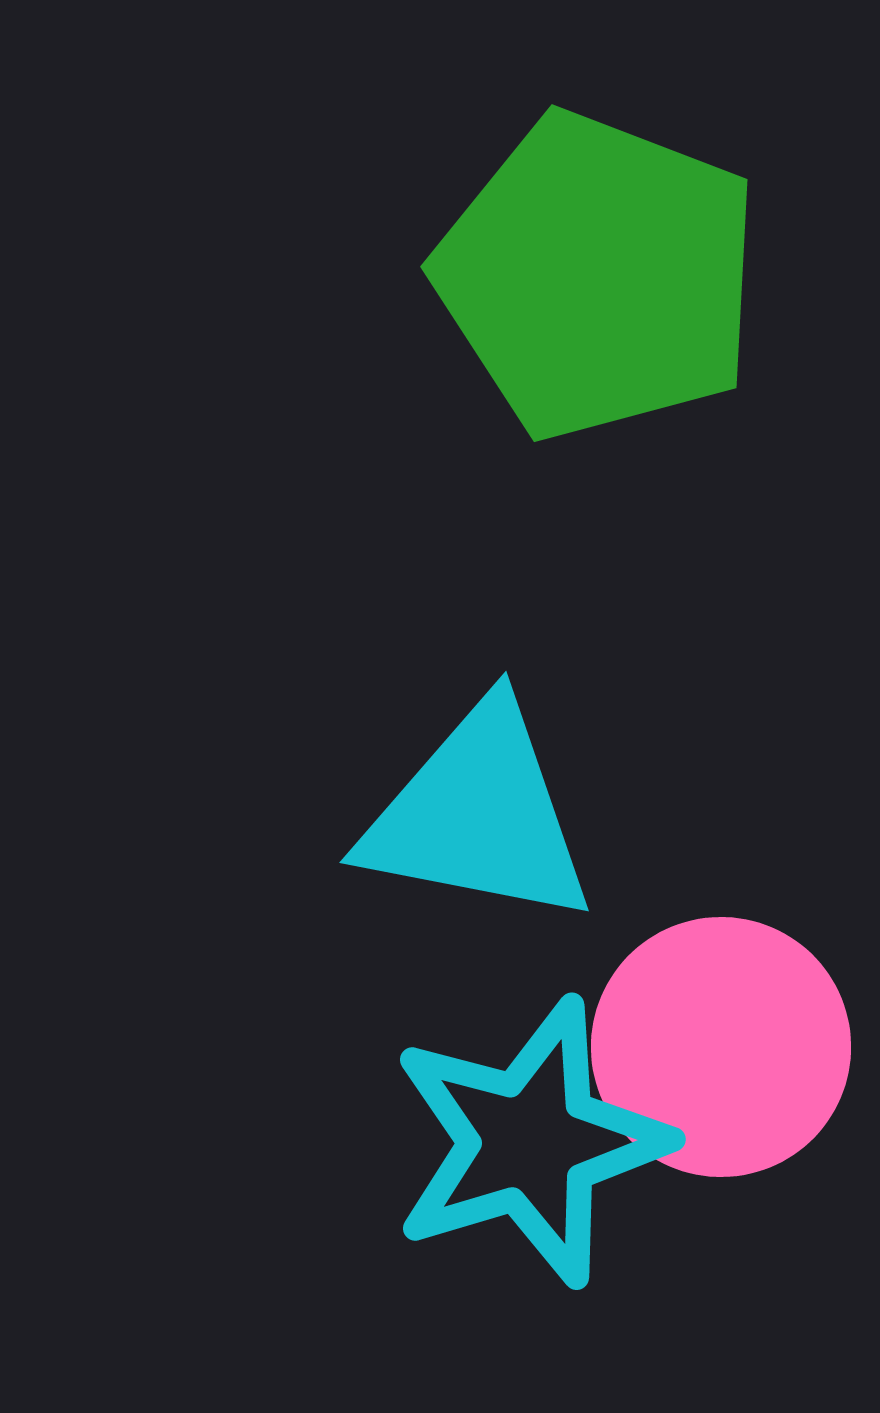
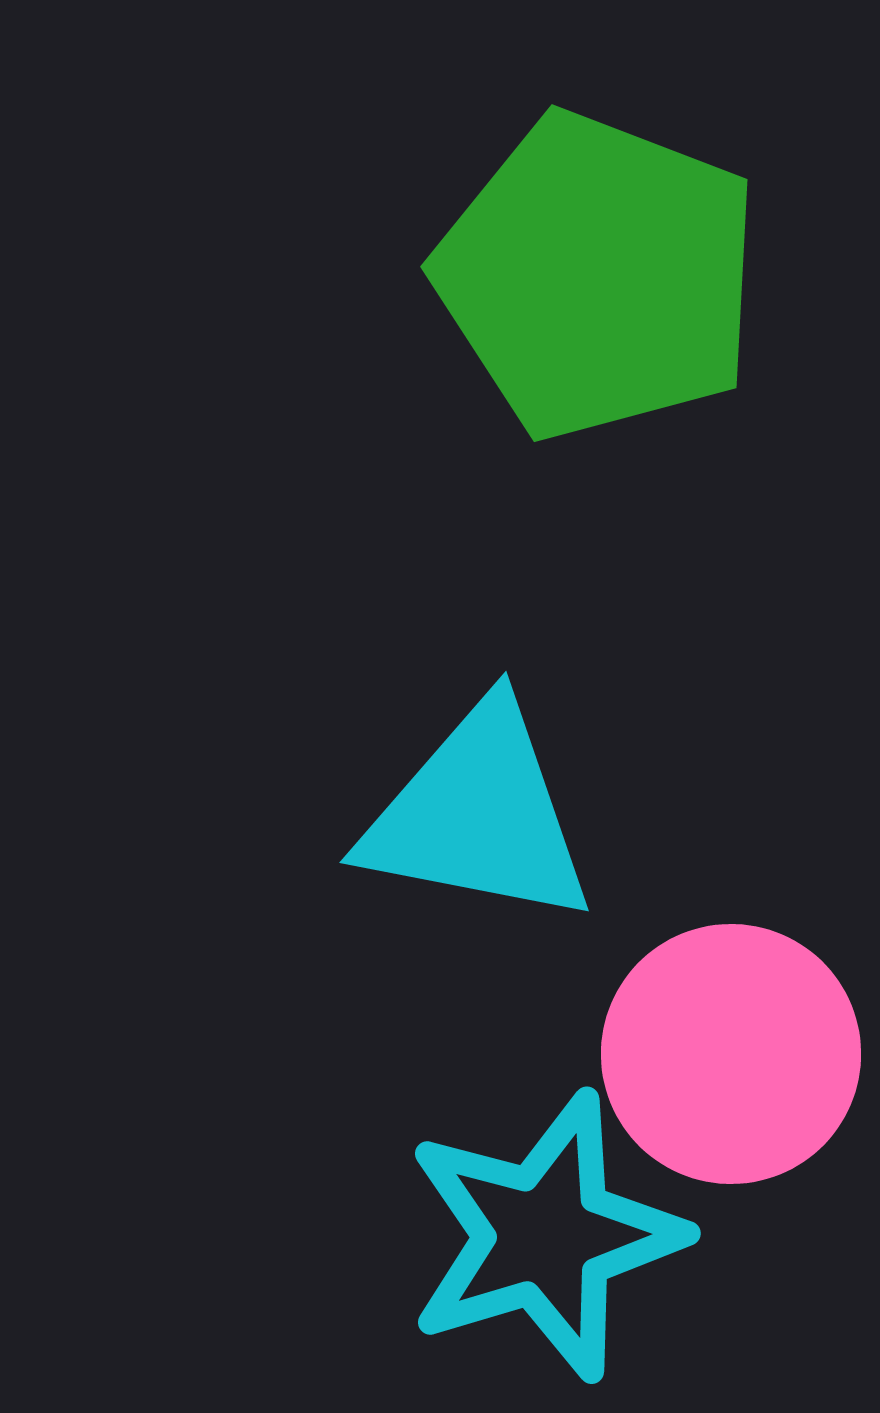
pink circle: moved 10 px right, 7 px down
cyan star: moved 15 px right, 94 px down
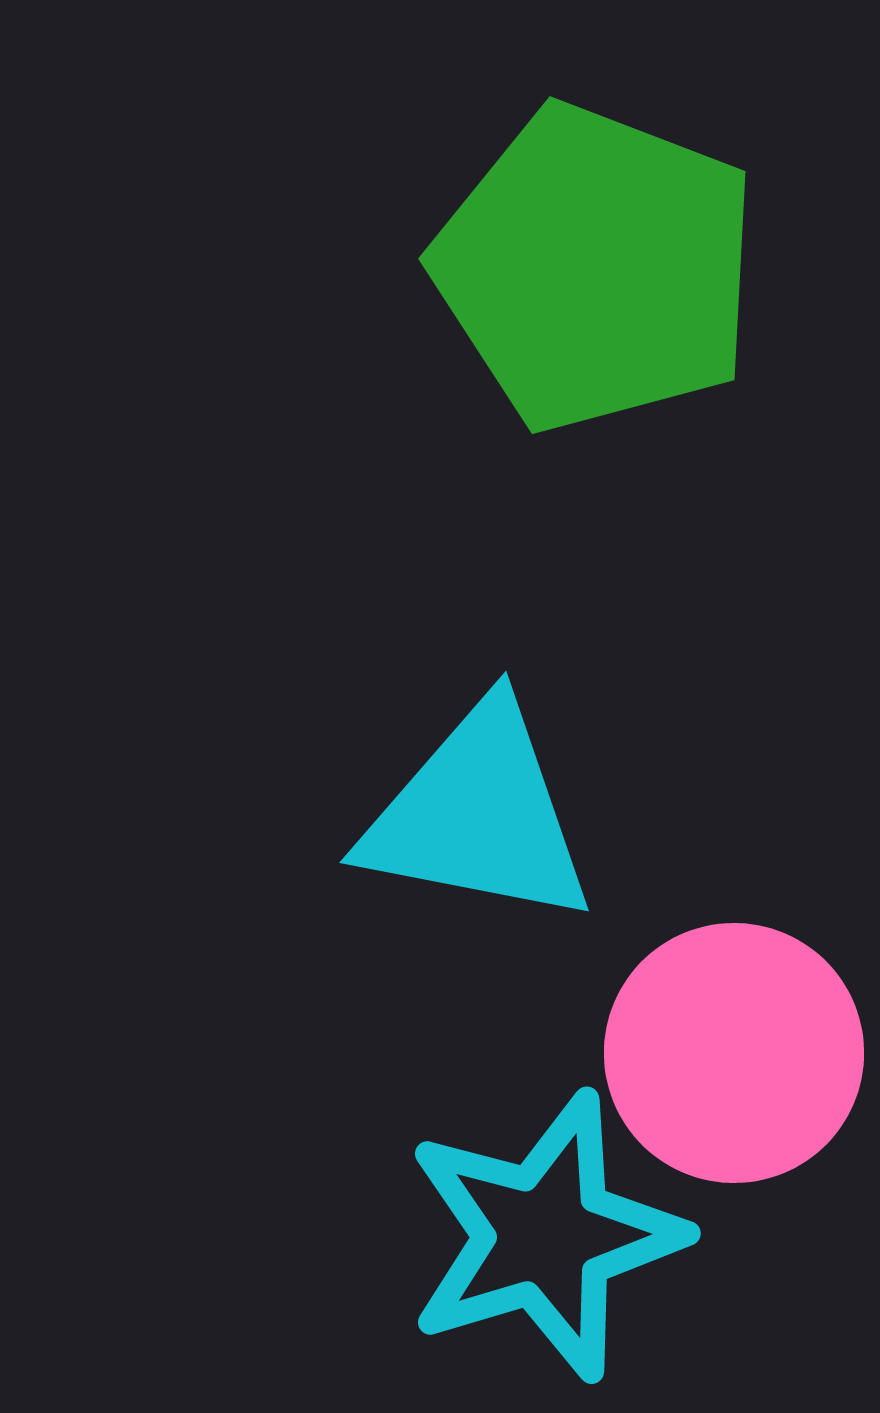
green pentagon: moved 2 px left, 8 px up
pink circle: moved 3 px right, 1 px up
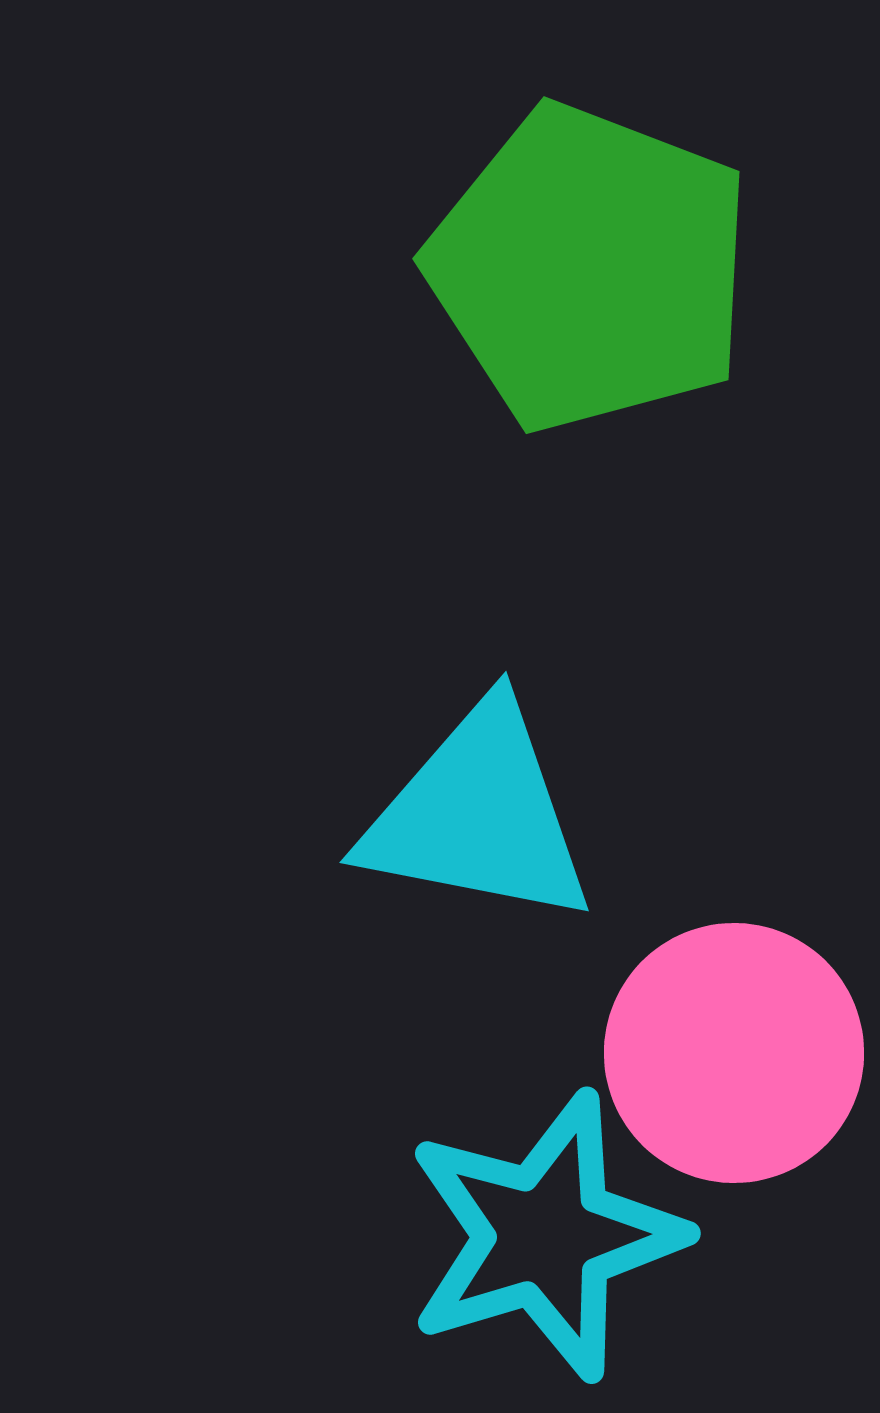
green pentagon: moved 6 px left
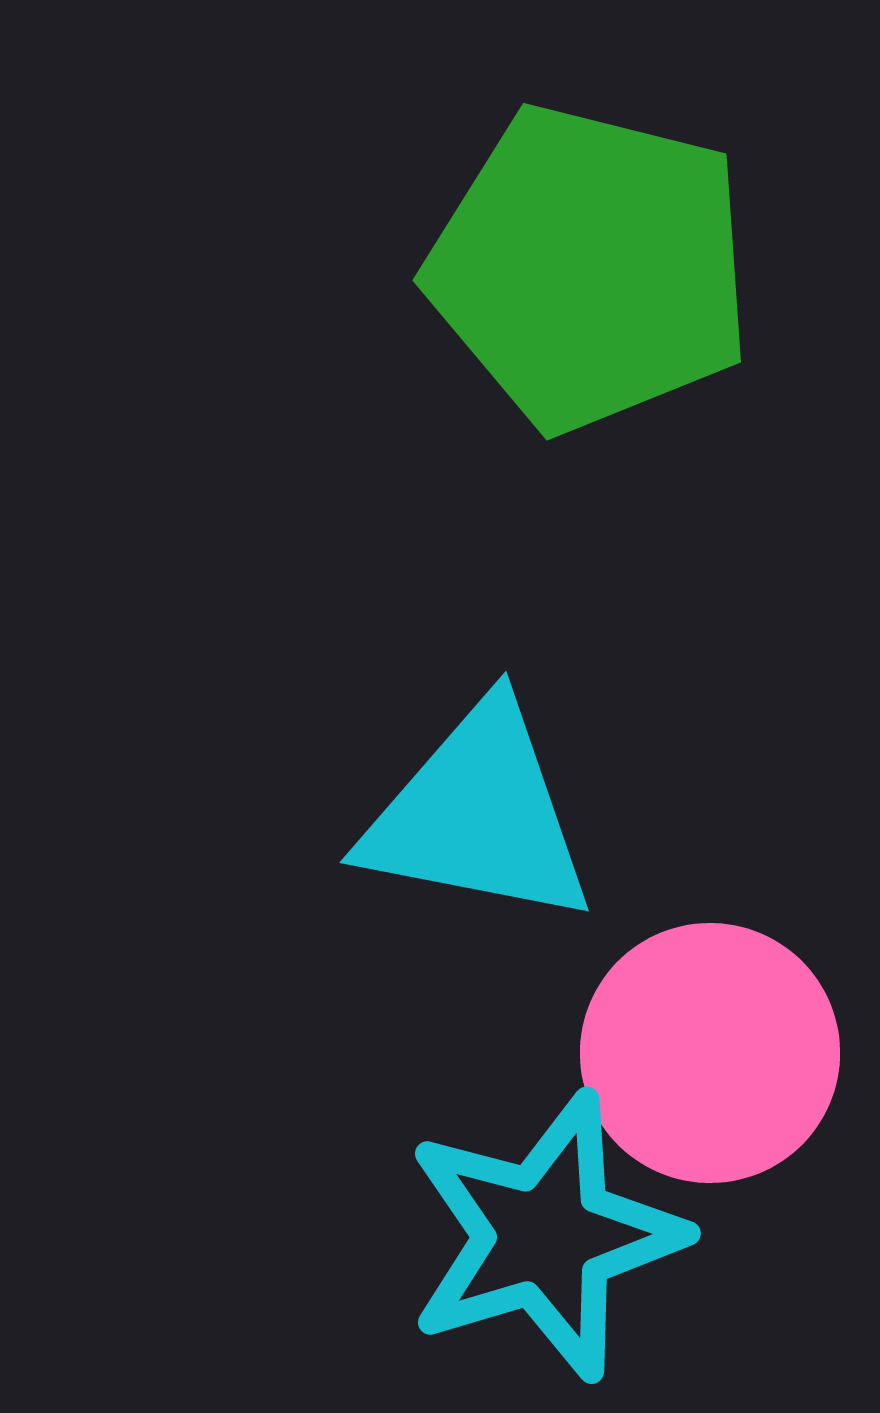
green pentagon: rotated 7 degrees counterclockwise
pink circle: moved 24 px left
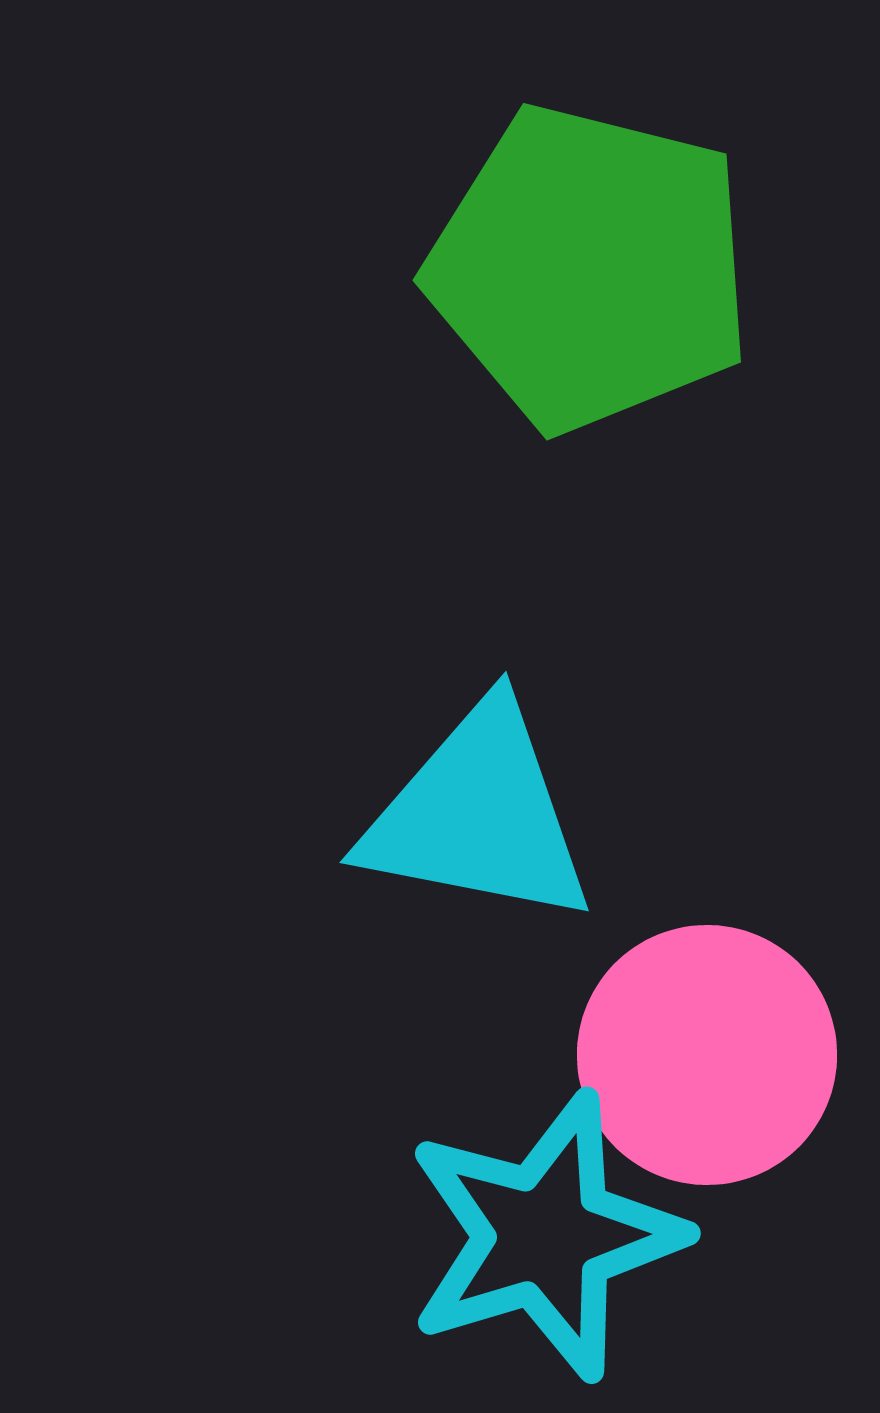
pink circle: moved 3 px left, 2 px down
